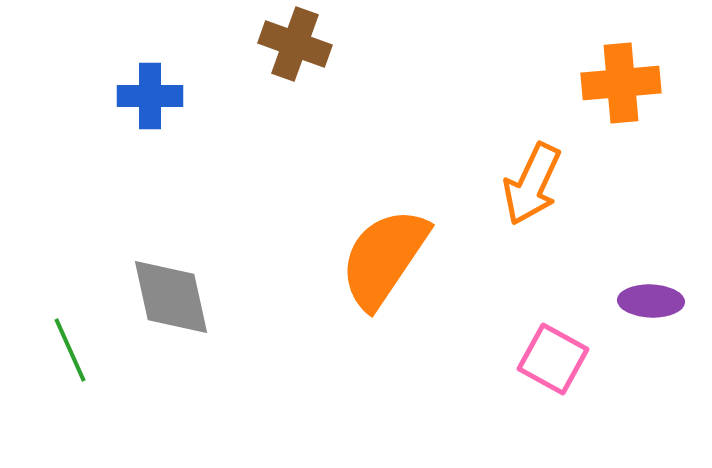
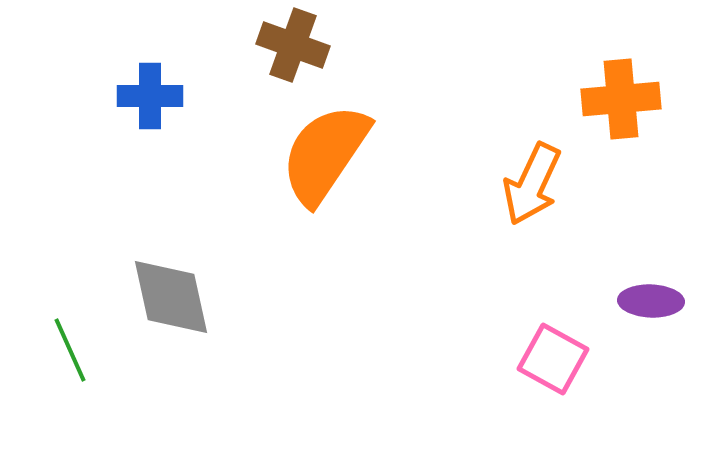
brown cross: moved 2 px left, 1 px down
orange cross: moved 16 px down
orange semicircle: moved 59 px left, 104 px up
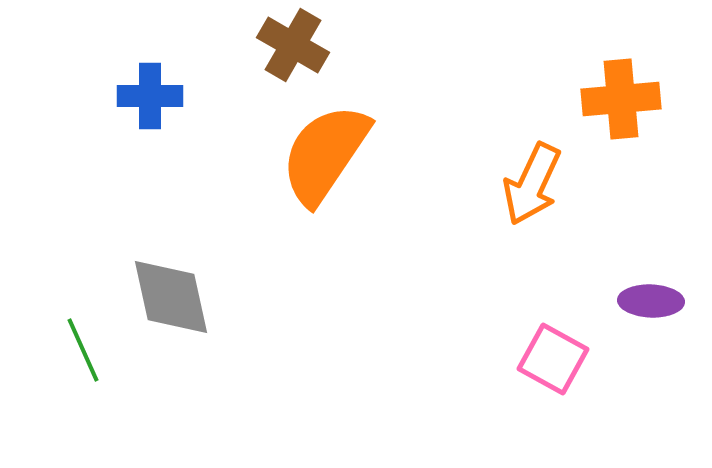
brown cross: rotated 10 degrees clockwise
green line: moved 13 px right
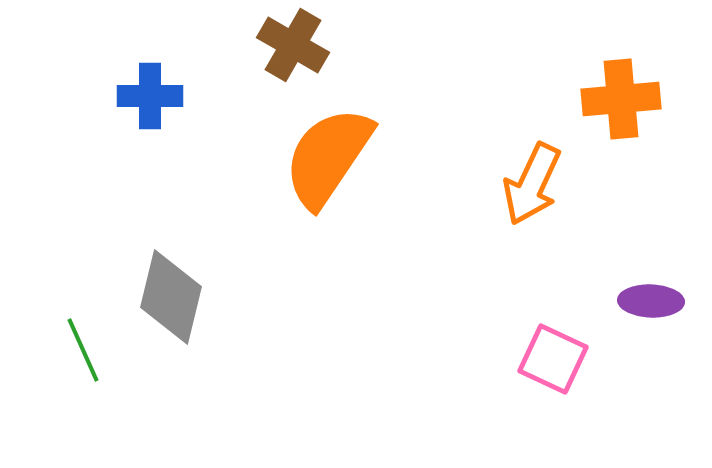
orange semicircle: moved 3 px right, 3 px down
gray diamond: rotated 26 degrees clockwise
pink square: rotated 4 degrees counterclockwise
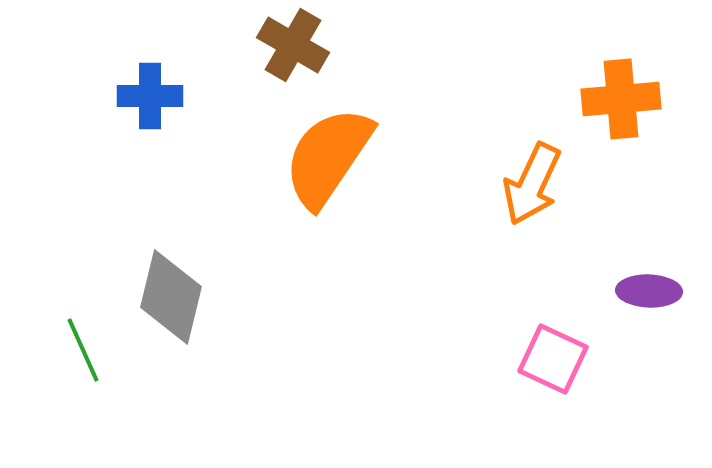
purple ellipse: moved 2 px left, 10 px up
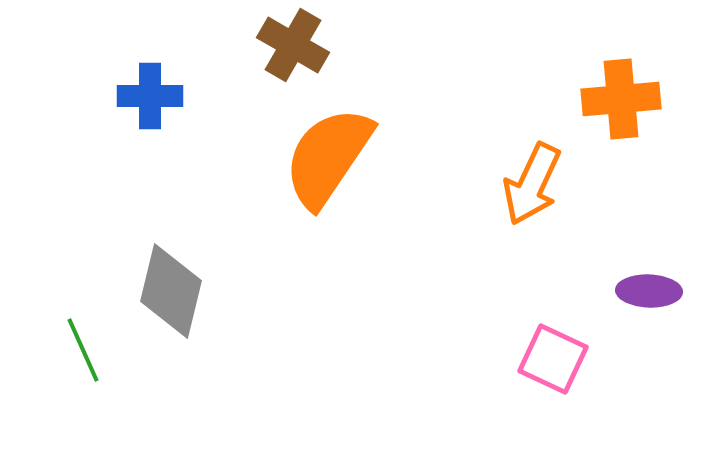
gray diamond: moved 6 px up
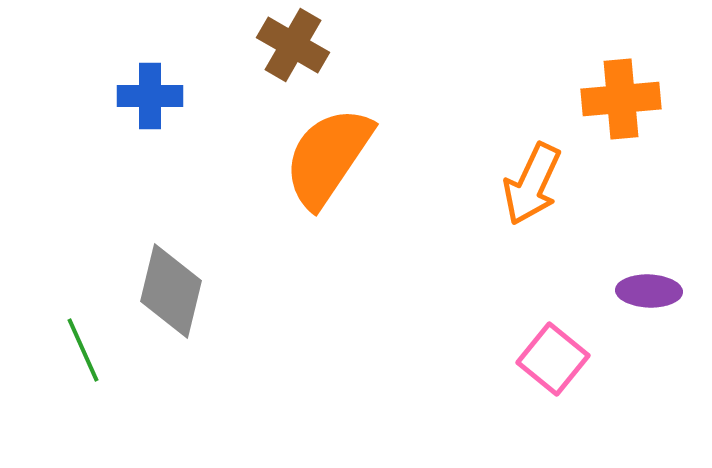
pink square: rotated 14 degrees clockwise
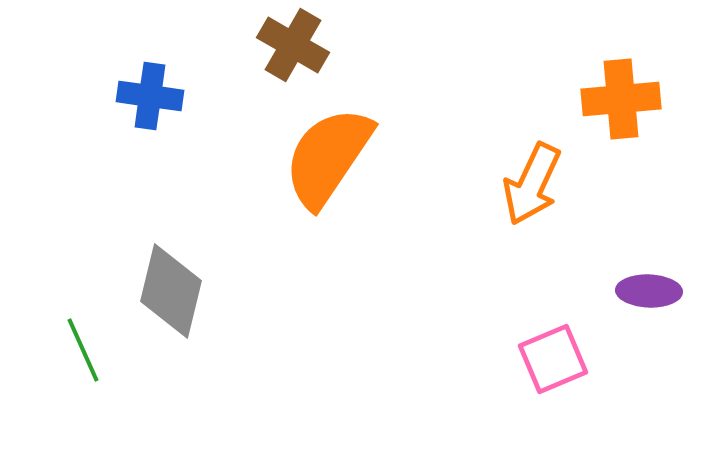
blue cross: rotated 8 degrees clockwise
pink square: rotated 28 degrees clockwise
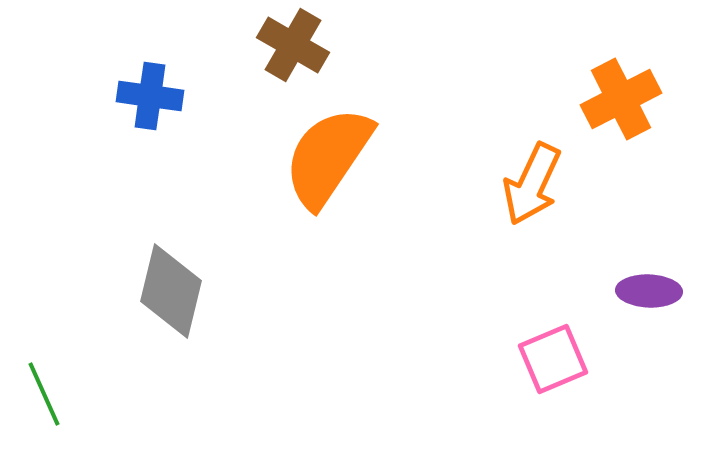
orange cross: rotated 22 degrees counterclockwise
green line: moved 39 px left, 44 px down
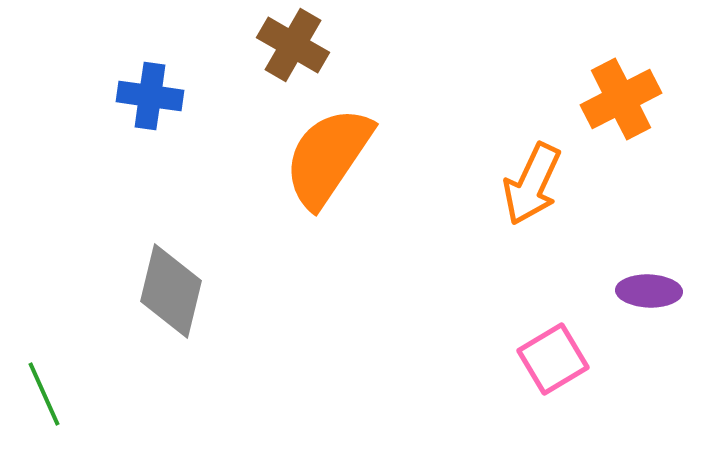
pink square: rotated 8 degrees counterclockwise
